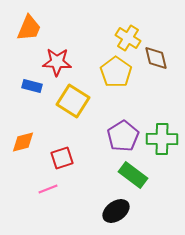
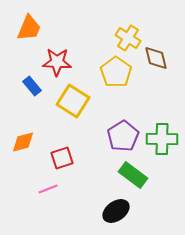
blue rectangle: rotated 36 degrees clockwise
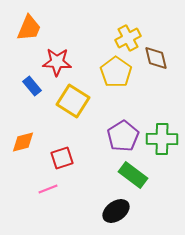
yellow cross: rotated 30 degrees clockwise
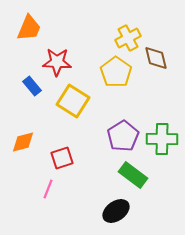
pink line: rotated 48 degrees counterclockwise
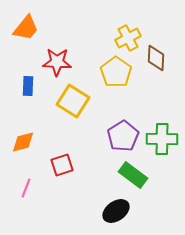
orange trapezoid: moved 3 px left; rotated 16 degrees clockwise
brown diamond: rotated 16 degrees clockwise
blue rectangle: moved 4 px left; rotated 42 degrees clockwise
red square: moved 7 px down
pink line: moved 22 px left, 1 px up
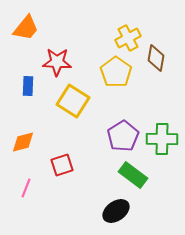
brown diamond: rotated 8 degrees clockwise
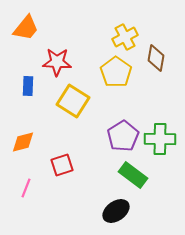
yellow cross: moved 3 px left, 1 px up
green cross: moved 2 px left
